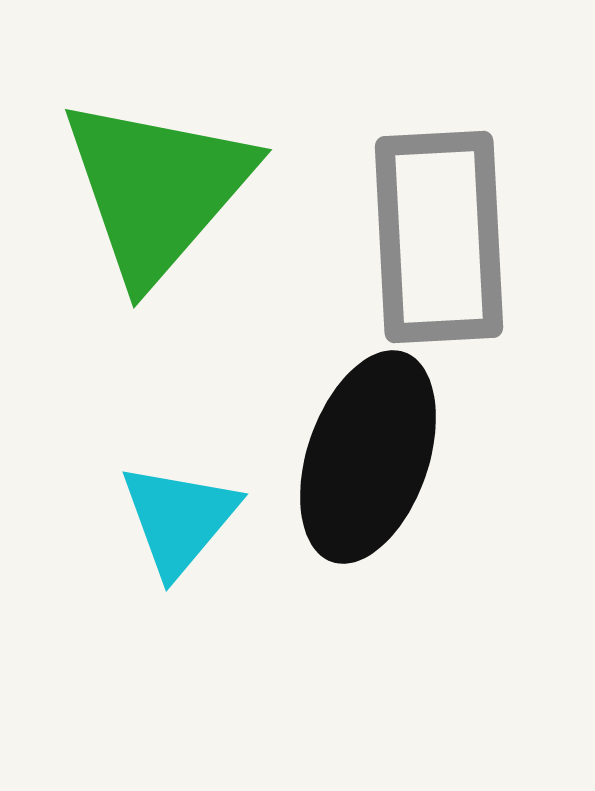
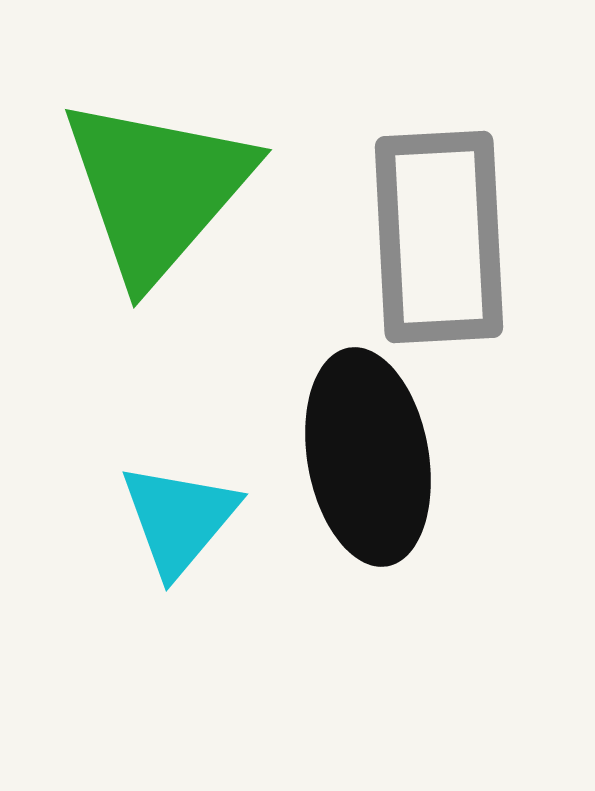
black ellipse: rotated 29 degrees counterclockwise
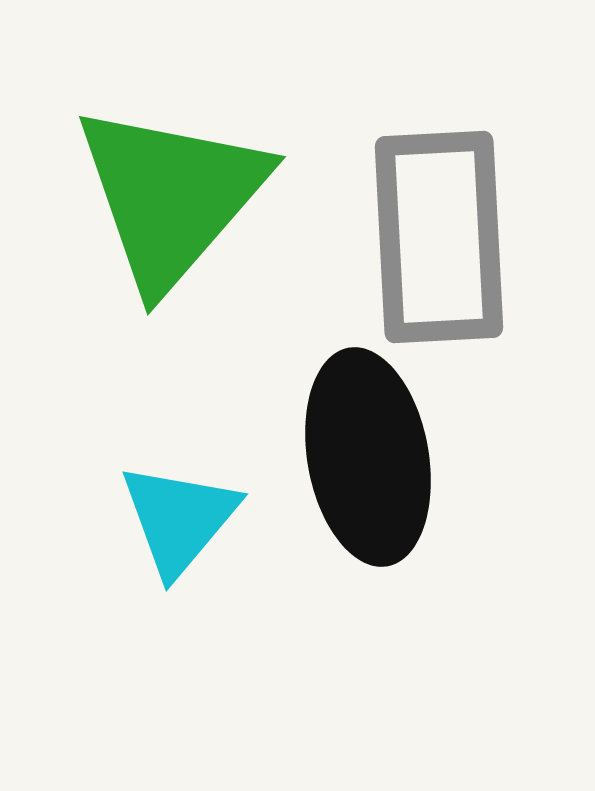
green triangle: moved 14 px right, 7 px down
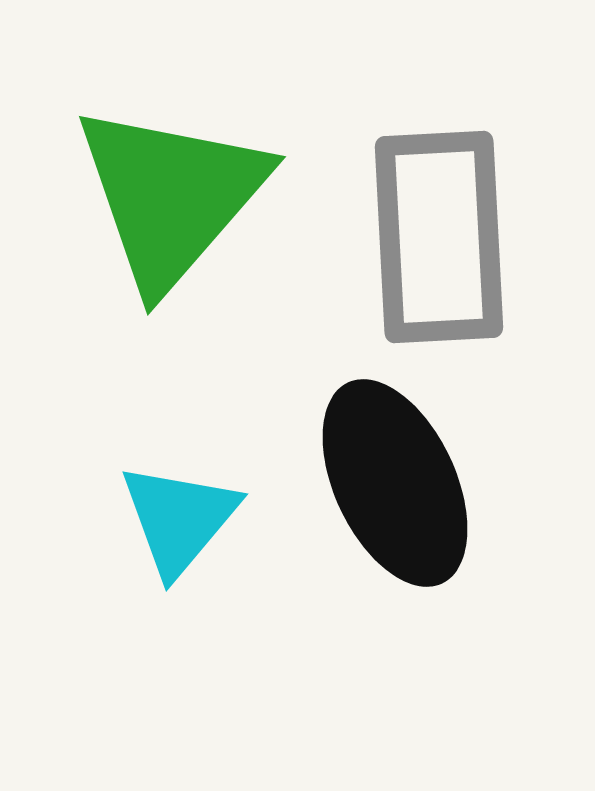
black ellipse: moved 27 px right, 26 px down; rotated 15 degrees counterclockwise
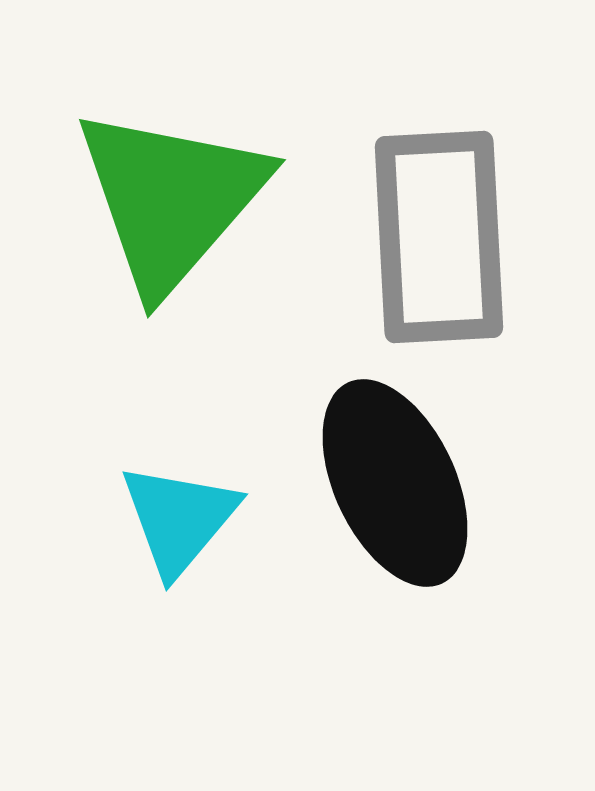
green triangle: moved 3 px down
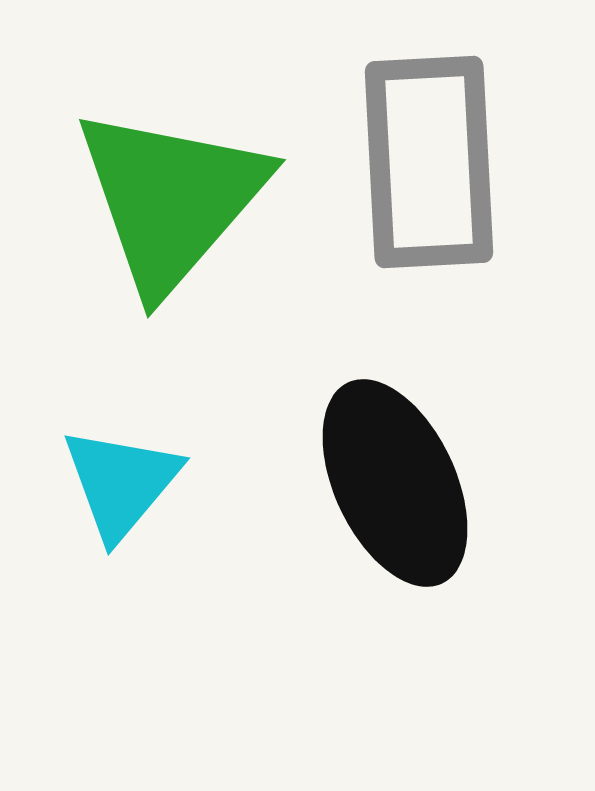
gray rectangle: moved 10 px left, 75 px up
cyan triangle: moved 58 px left, 36 px up
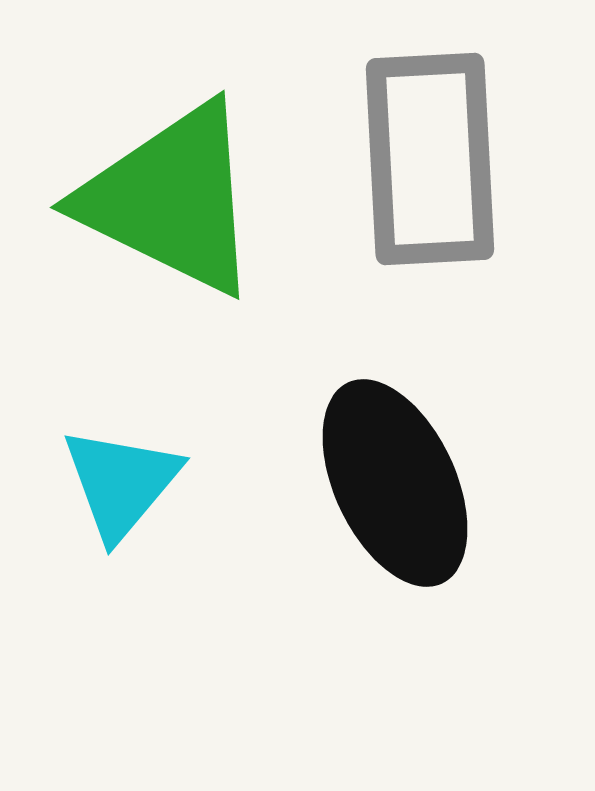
gray rectangle: moved 1 px right, 3 px up
green triangle: rotated 45 degrees counterclockwise
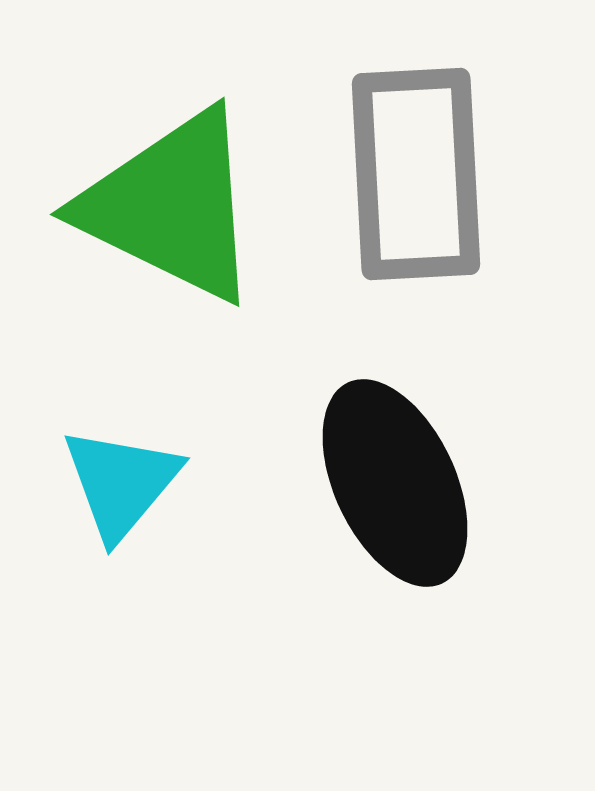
gray rectangle: moved 14 px left, 15 px down
green triangle: moved 7 px down
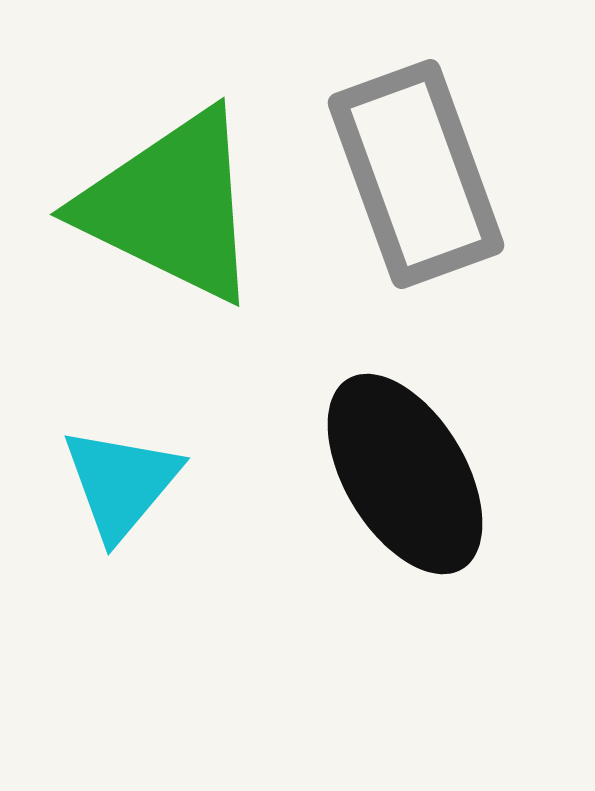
gray rectangle: rotated 17 degrees counterclockwise
black ellipse: moved 10 px right, 9 px up; rotated 6 degrees counterclockwise
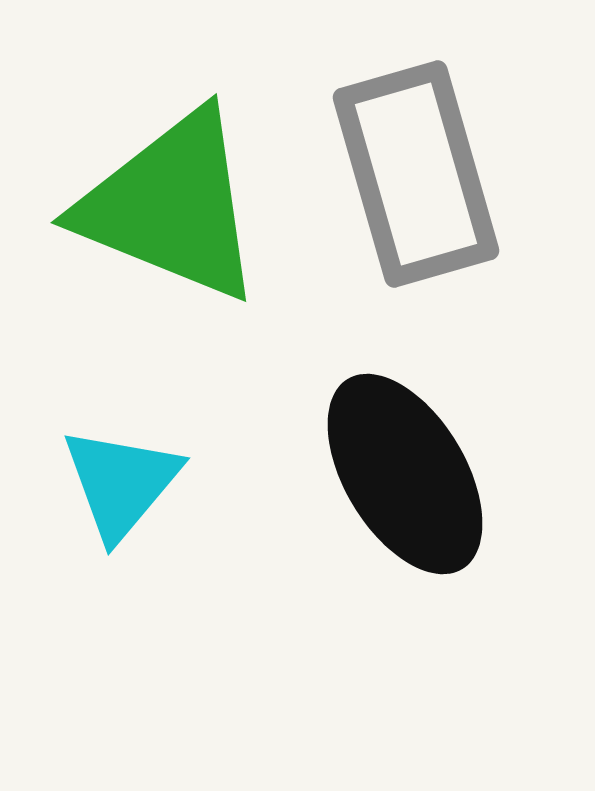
gray rectangle: rotated 4 degrees clockwise
green triangle: rotated 4 degrees counterclockwise
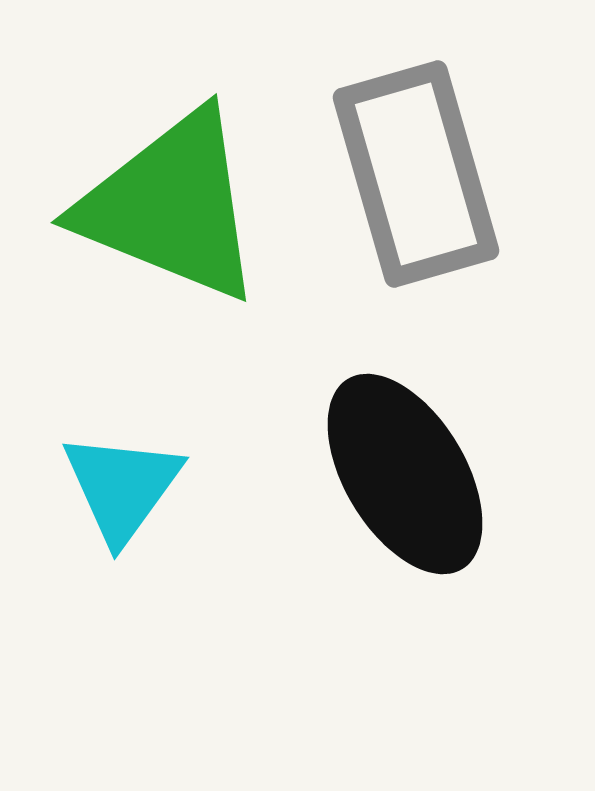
cyan triangle: moved 1 px right, 4 px down; rotated 4 degrees counterclockwise
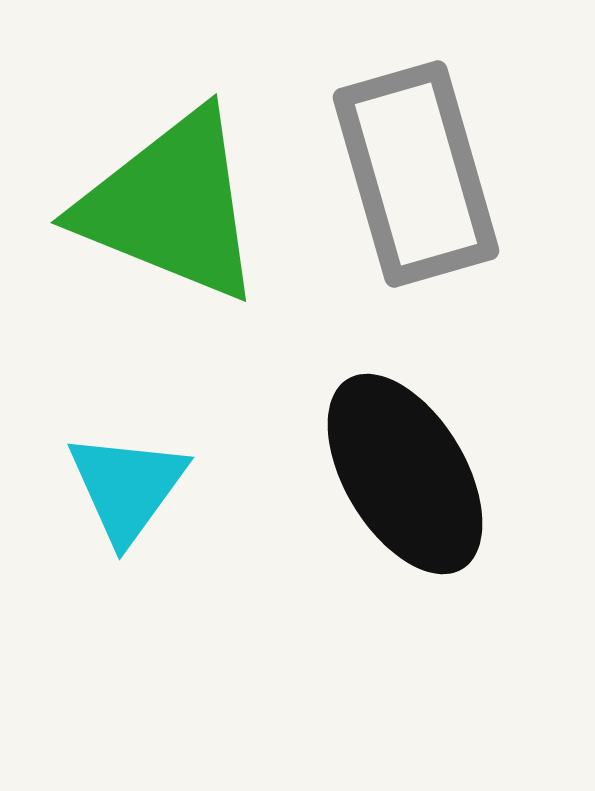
cyan triangle: moved 5 px right
